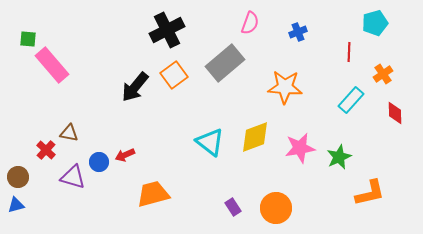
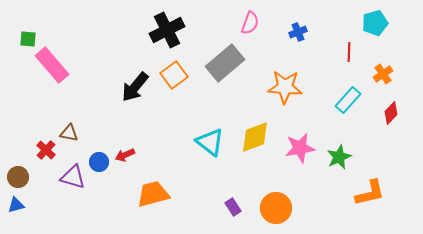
cyan rectangle: moved 3 px left
red diamond: moved 4 px left; rotated 45 degrees clockwise
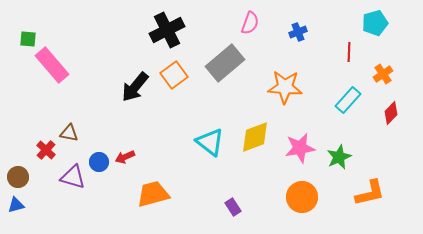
red arrow: moved 2 px down
orange circle: moved 26 px right, 11 px up
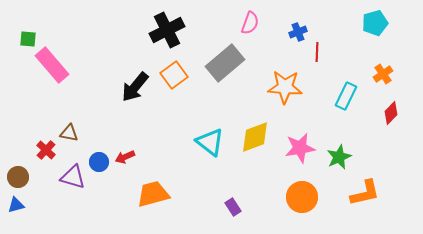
red line: moved 32 px left
cyan rectangle: moved 2 px left, 4 px up; rotated 16 degrees counterclockwise
orange L-shape: moved 5 px left
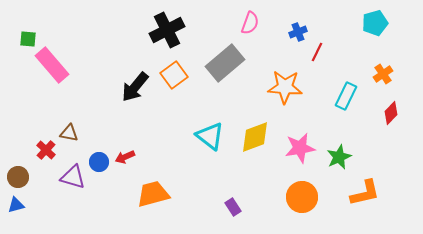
red line: rotated 24 degrees clockwise
cyan triangle: moved 6 px up
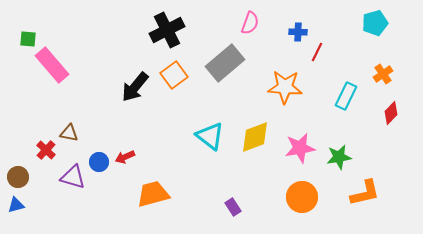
blue cross: rotated 24 degrees clockwise
green star: rotated 15 degrees clockwise
